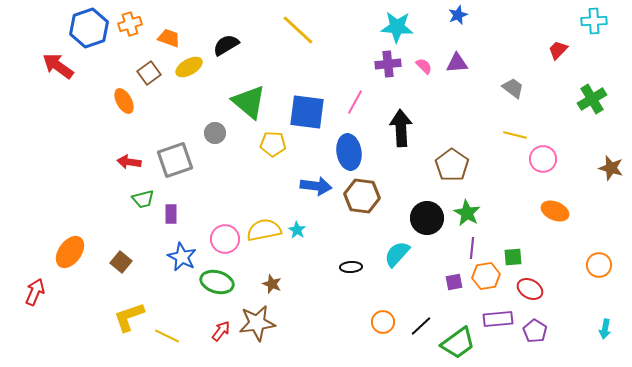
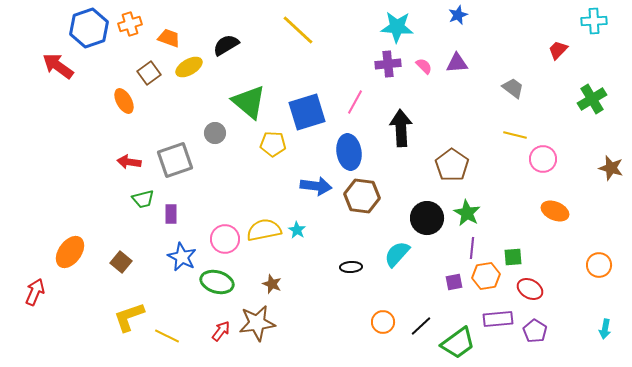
blue square at (307, 112): rotated 24 degrees counterclockwise
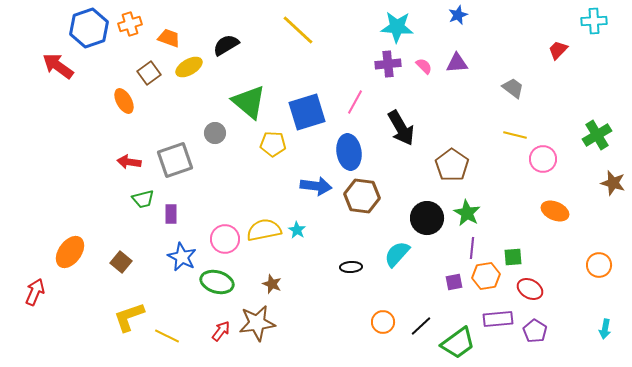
green cross at (592, 99): moved 5 px right, 36 px down
black arrow at (401, 128): rotated 153 degrees clockwise
brown star at (611, 168): moved 2 px right, 15 px down
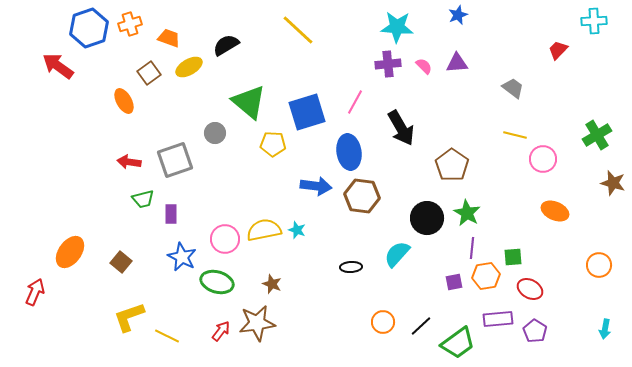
cyan star at (297, 230): rotated 12 degrees counterclockwise
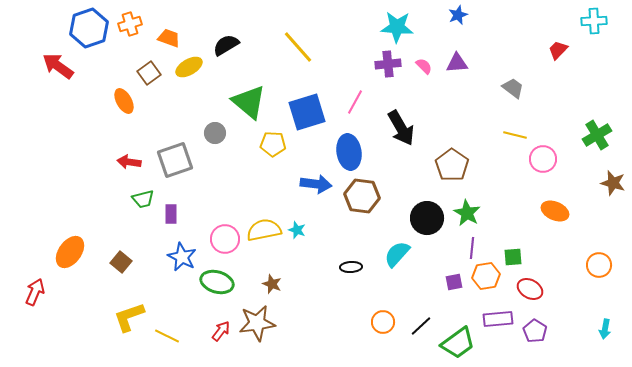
yellow line at (298, 30): moved 17 px down; rotated 6 degrees clockwise
blue arrow at (316, 186): moved 2 px up
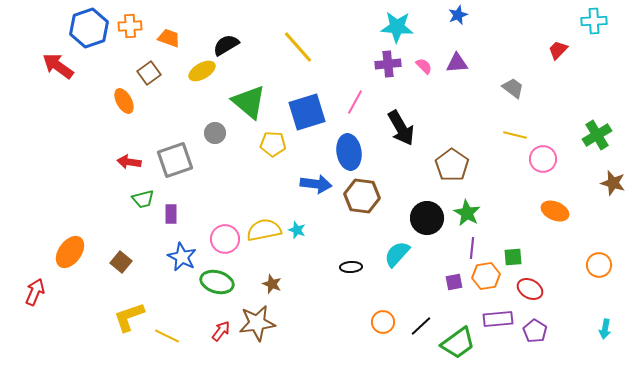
orange cross at (130, 24): moved 2 px down; rotated 15 degrees clockwise
yellow ellipse at (189, 67): moved 13 px right, 4 px down
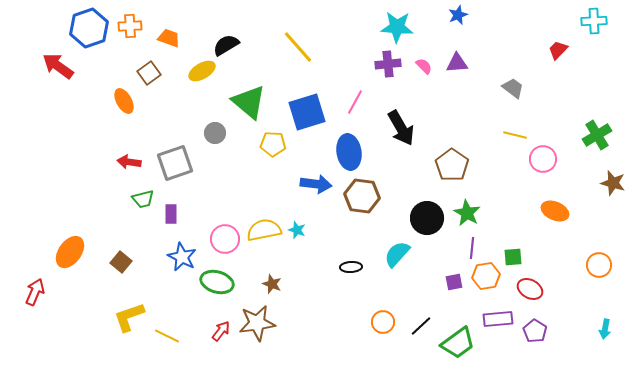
gray square at (175, 160): moved 3 px down
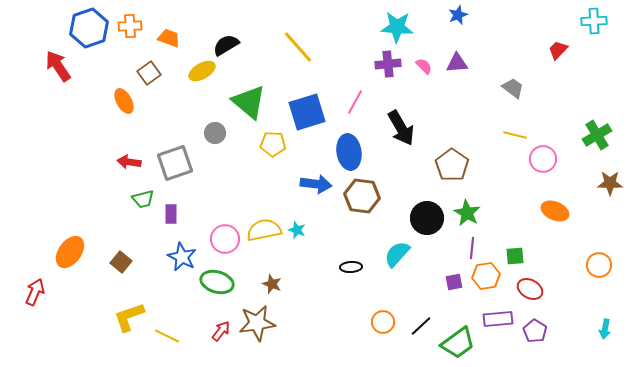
red arrow at (58, 66): rotated 20 degrees clockwise
brown star at (613, 183): moved 3 px left; rotated 15 degrees counterclockwise
green square at (513, 257): moved 2 px right, 1 px up
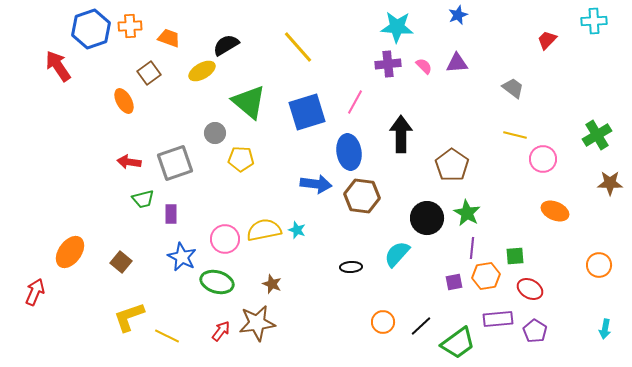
blue hexagon at (89, 28): moved 2 px right, 1 px down
red trapezoid at (558, 50): moved 11 px left, 10 px up
black arrow at (401, 128): moved 6 px down; rotated 150 degrees counterclockwise
yellow pentagon at (273, 144): moved 32 px left, 15 px down
